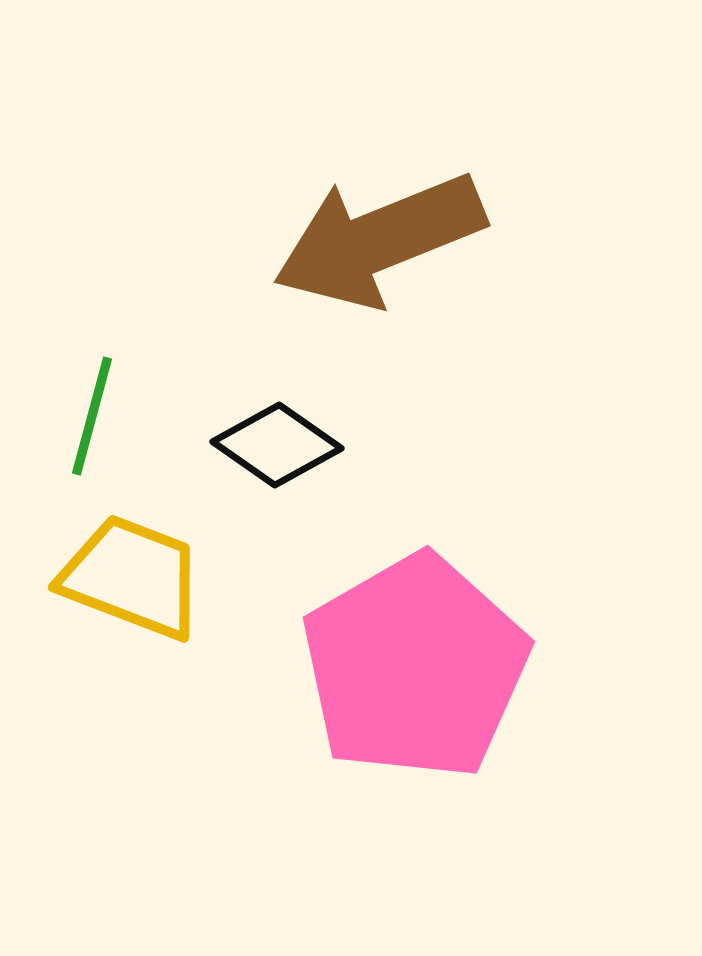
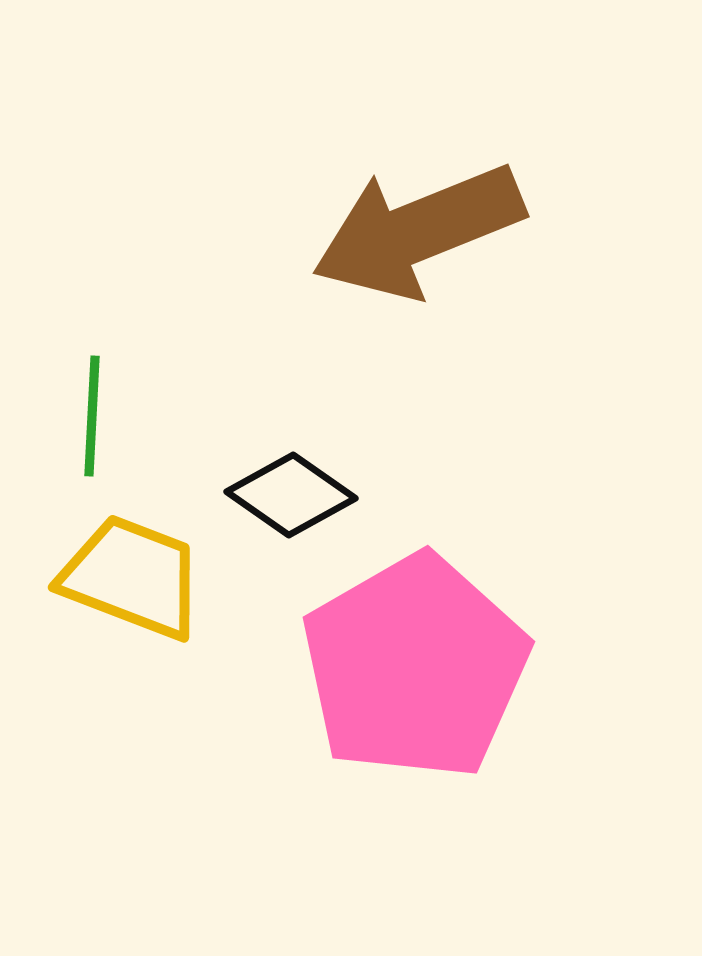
brown arrow: moved 39 px right, 9 px up
green line: rotated 12 degrees counterclockwise
black diamond: moved 14 px right, 50 px down
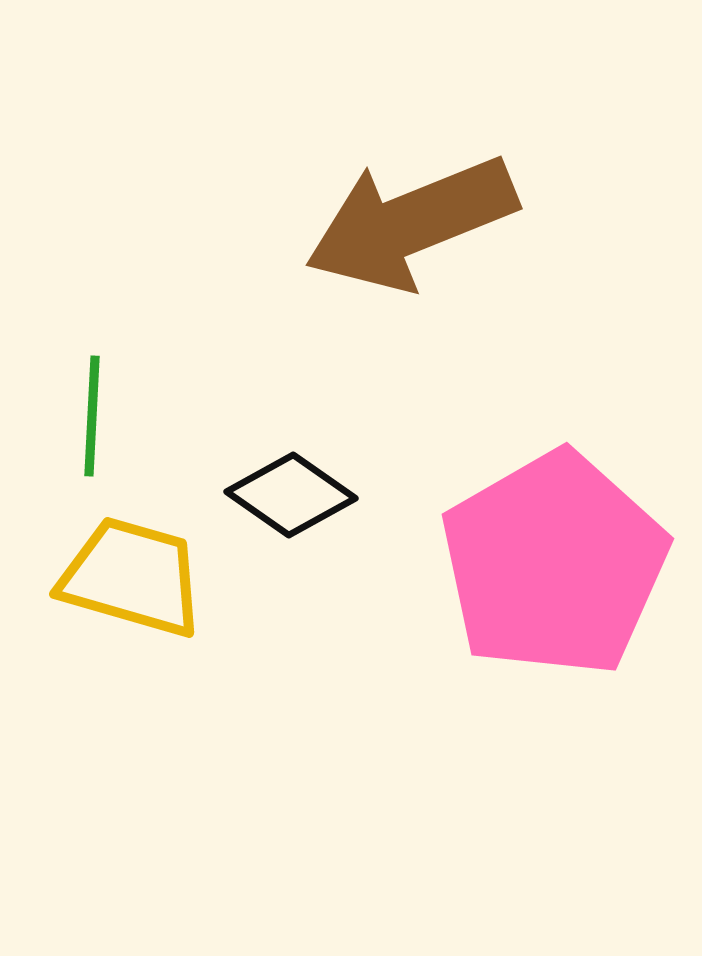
brown arrow: moved 7 px left, 8 px up
yellow trapezoid: rotated 5 degrees counterclockwise
pink pentagon: moved 139 px right, 103 px up
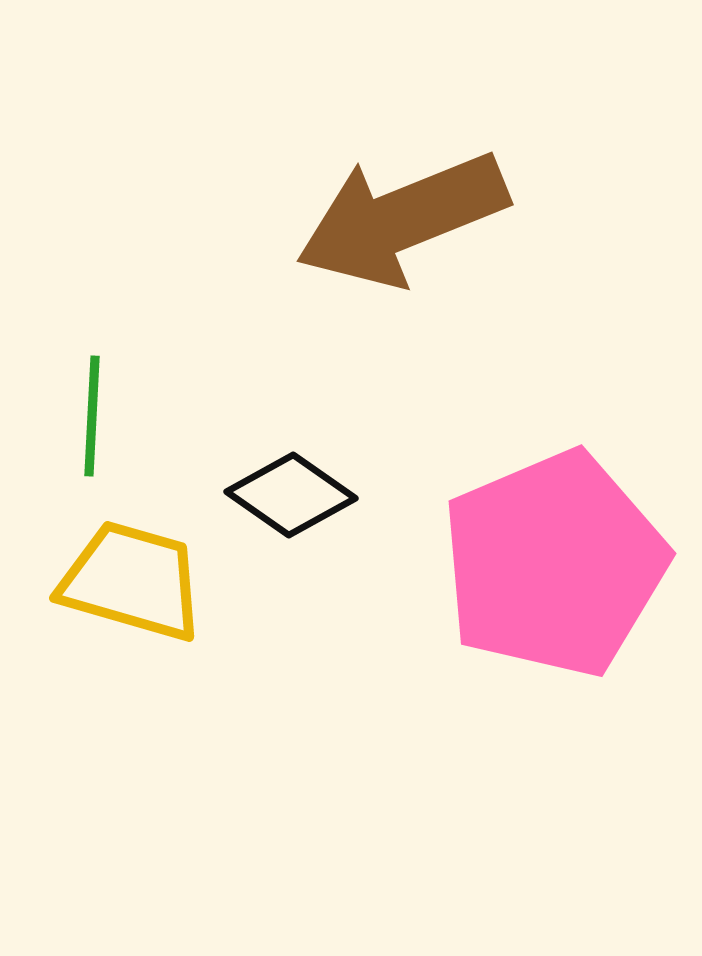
brown arrow: moved 9 px left, 4 px up
pink pentagon: rotated 7 degrees clockwise
yellow trapezoid: moved 4 px down
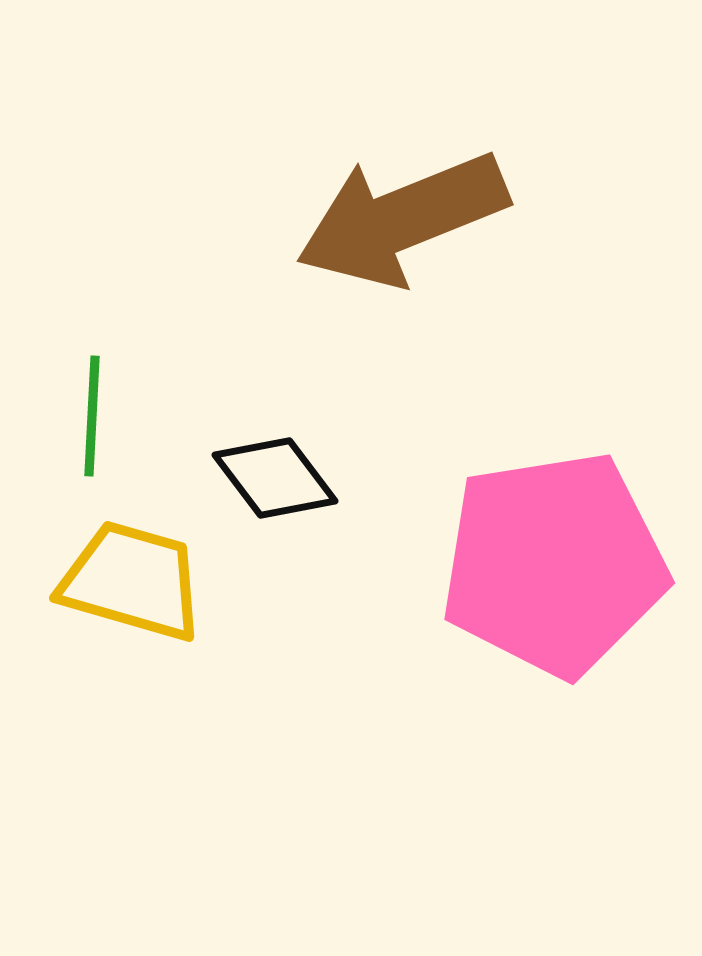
black diamond: moved 16 px left, 17 px up; rotated 18 degrees clockwise
pink pentagon: rotated 14 degrees clockwise
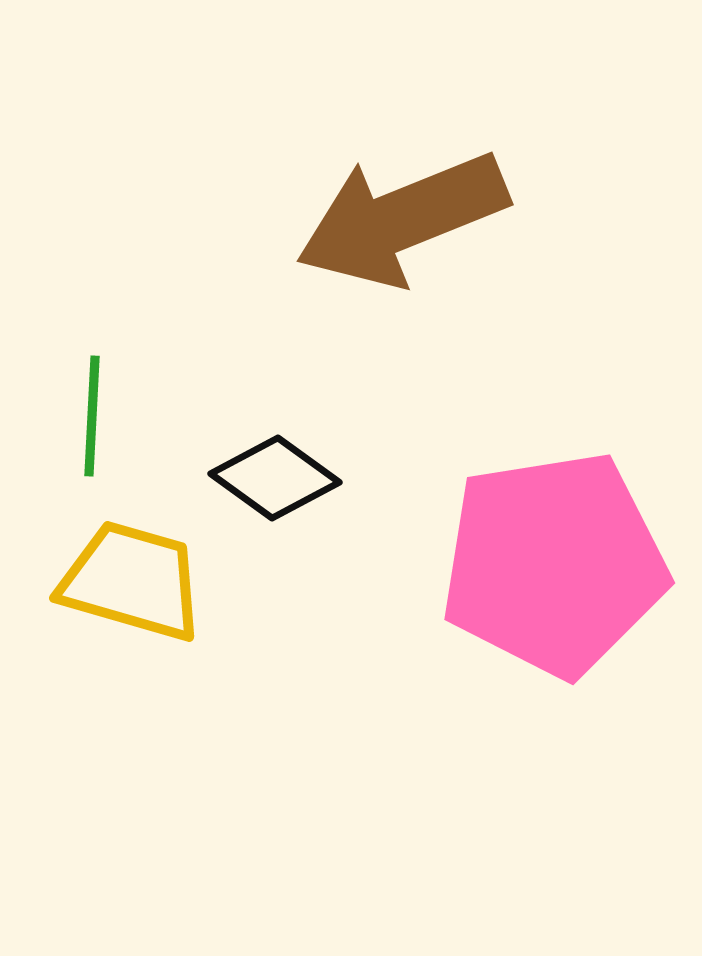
black diamond: rotated 17 degrees counterclockwise
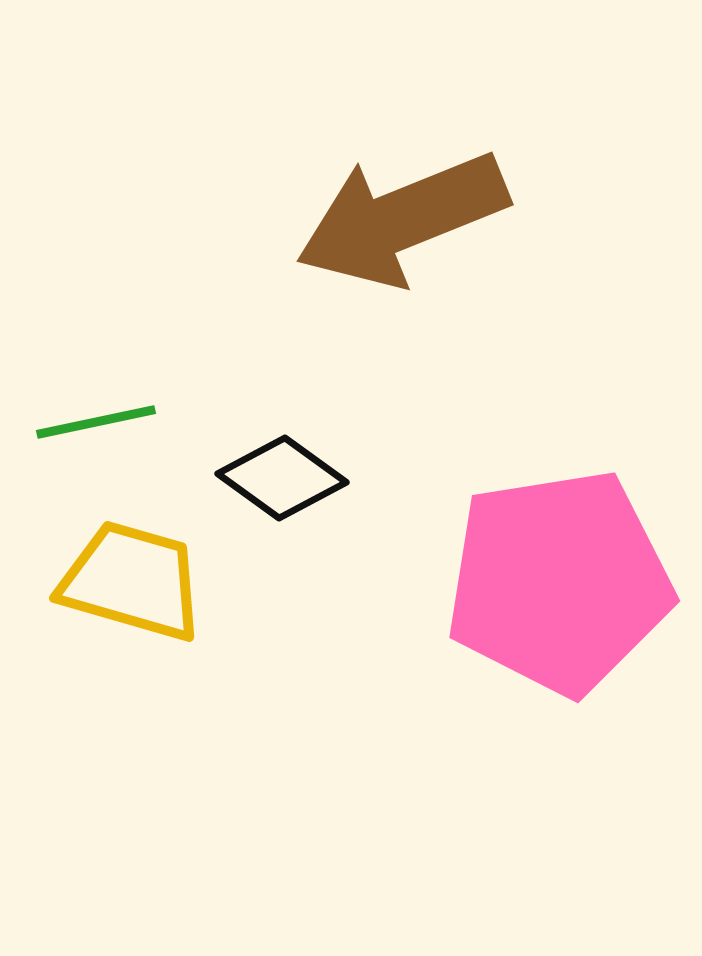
green line: moved 4 px right, 6 px down; rotated 75 degrees clockwise
black diamond: moved 7 px right
pink pentagon: moved 5 px right, 18 px down
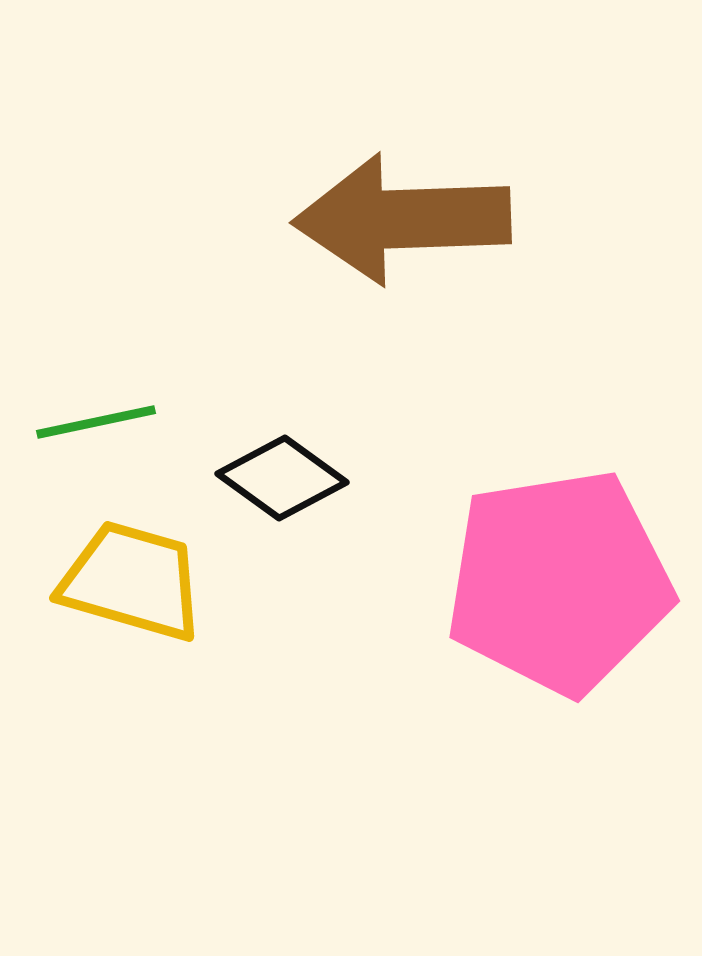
brown arrow: rotated 20 degrees clockwise
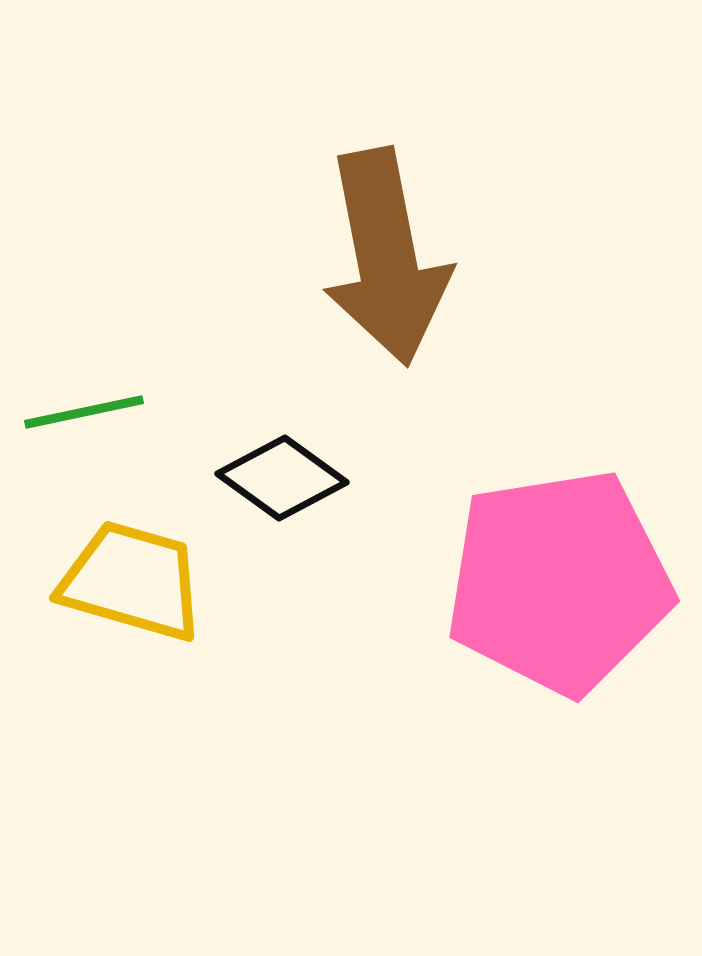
brown arrow: moved 16 px left, 38 px down; rotated 99 degrees counterclockwise
green line: moved 12 px left, 10 px up
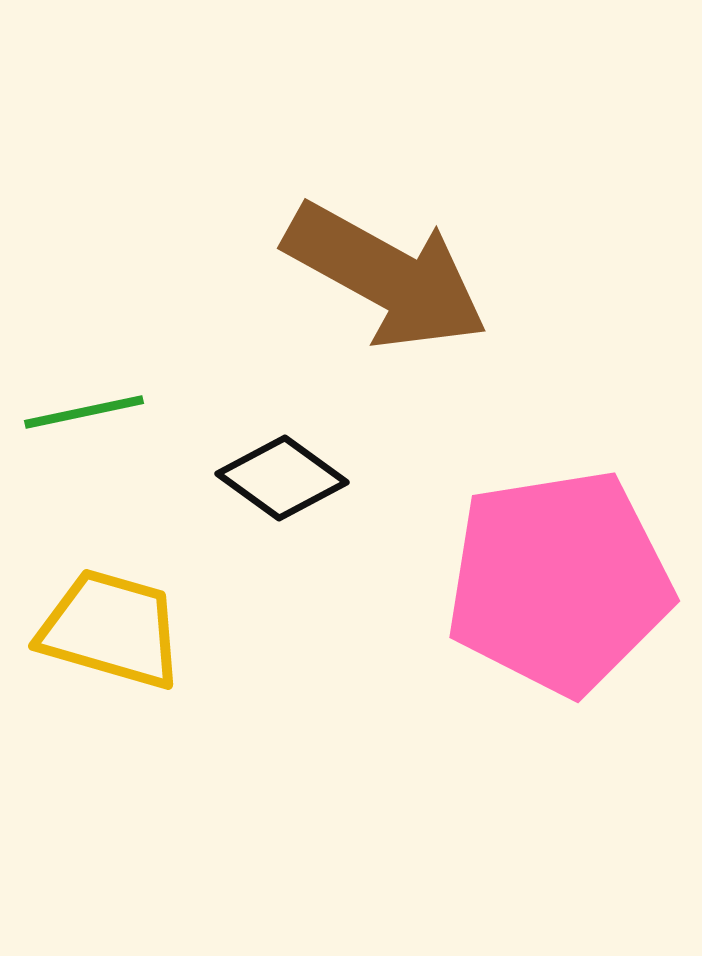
brown arrow: moved 19 px down; rotated 50 degrees counterclockwise
yellow trapezoid: moved 21 px left, 48 px down
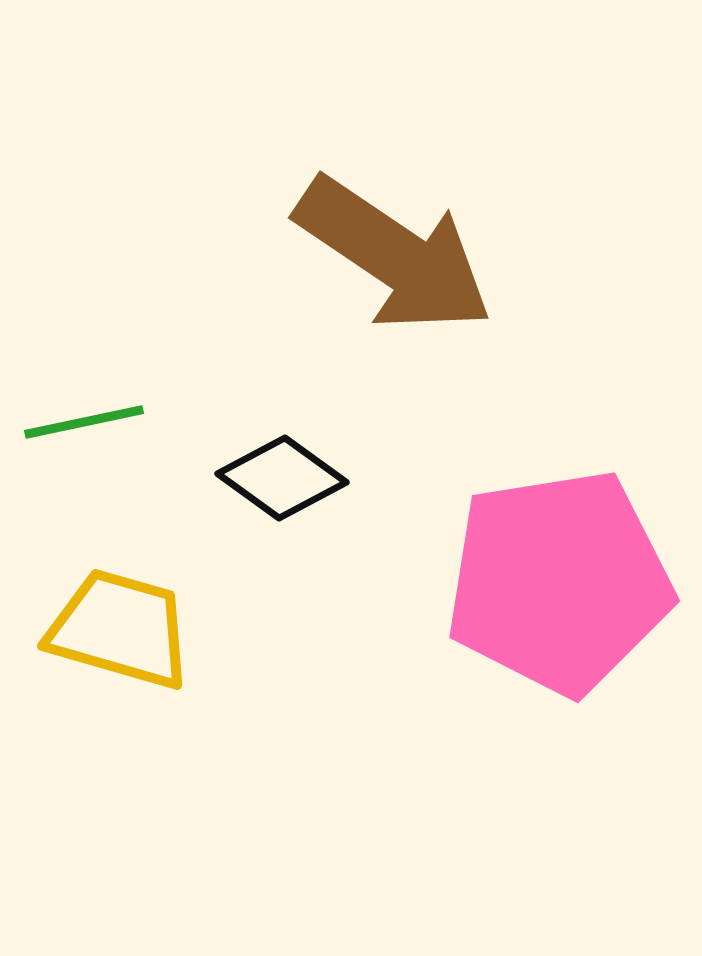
brown arrow: moved 8 px right, 21 px up; rotated 5 degrees clockwise
green line: moved 10 px down
yellow trapezoid: moved 9 px right
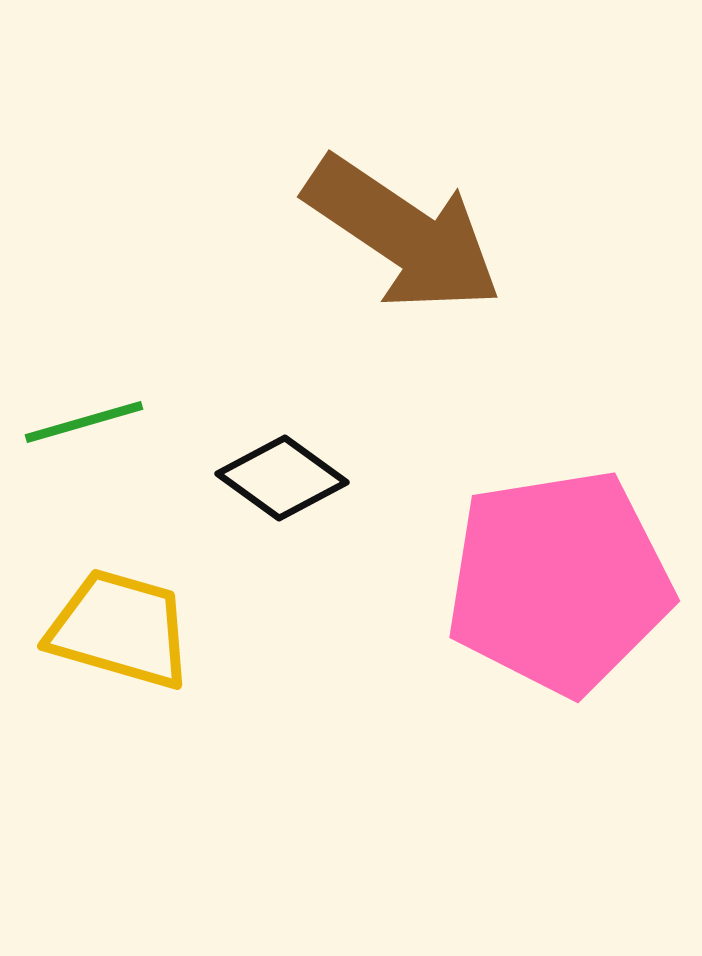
brown arrow: moved 9 px right, 21 px up
green line: rotated 4 degrees counterclockwise
